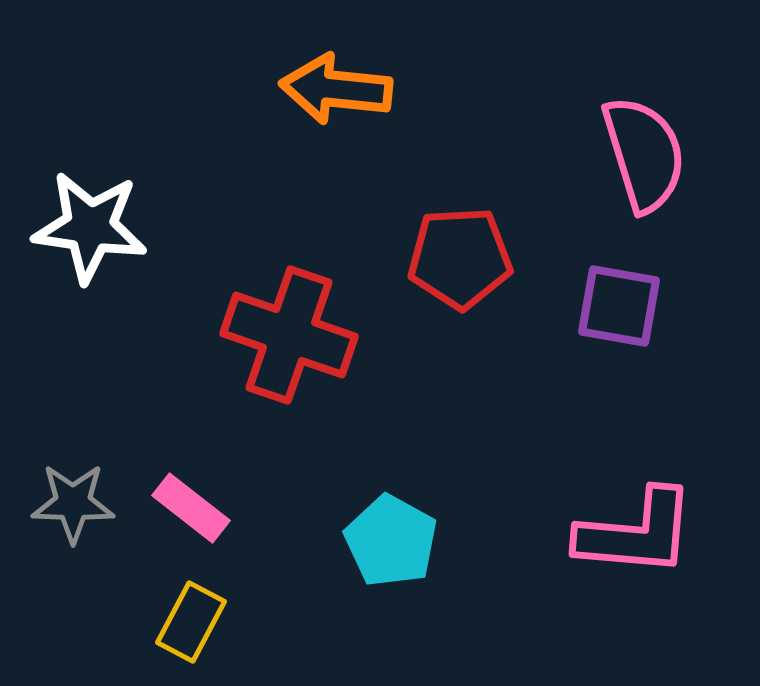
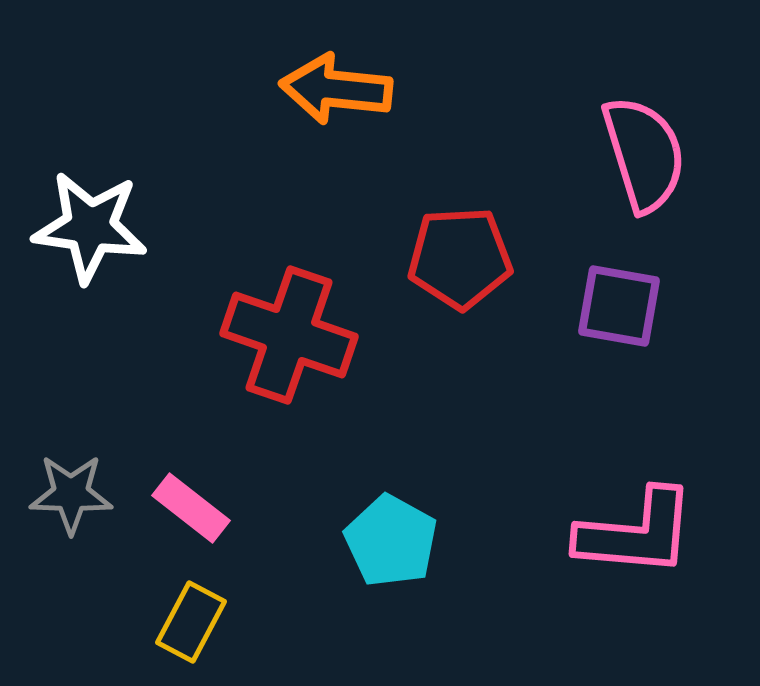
gray star: moved 2 px left, 9 px up
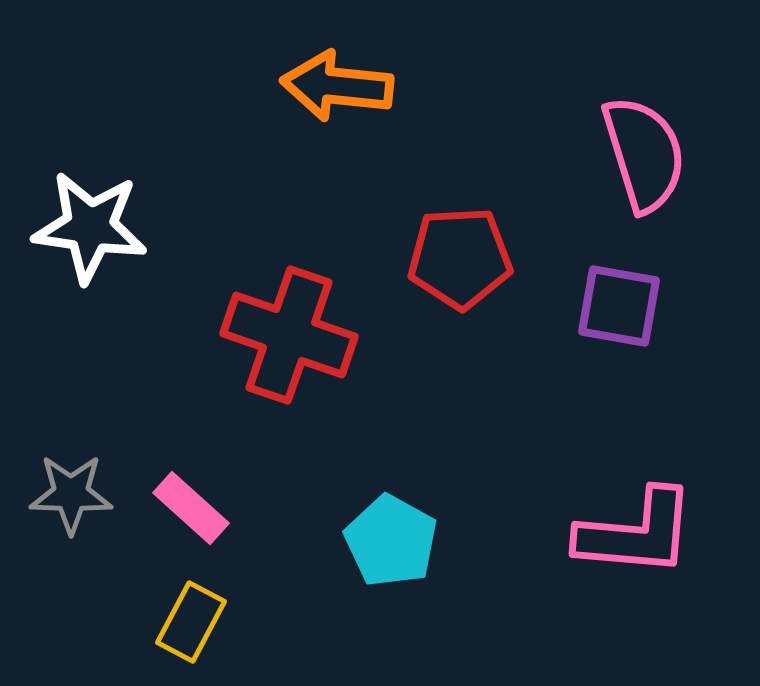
orange arrow: moved 1 px right, 3 px up
pink rectangle: rotated 4 degrees clockwise
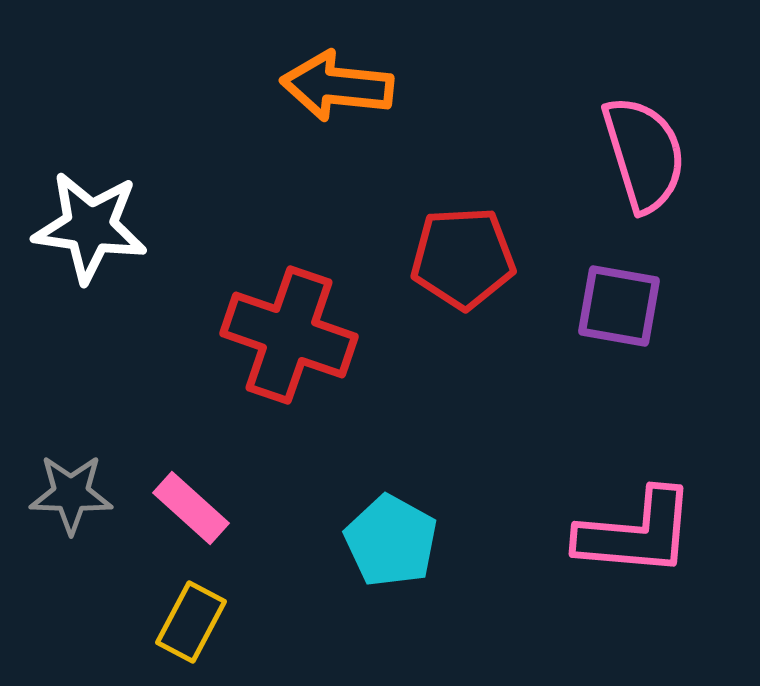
red pentagon: moved 3 px right
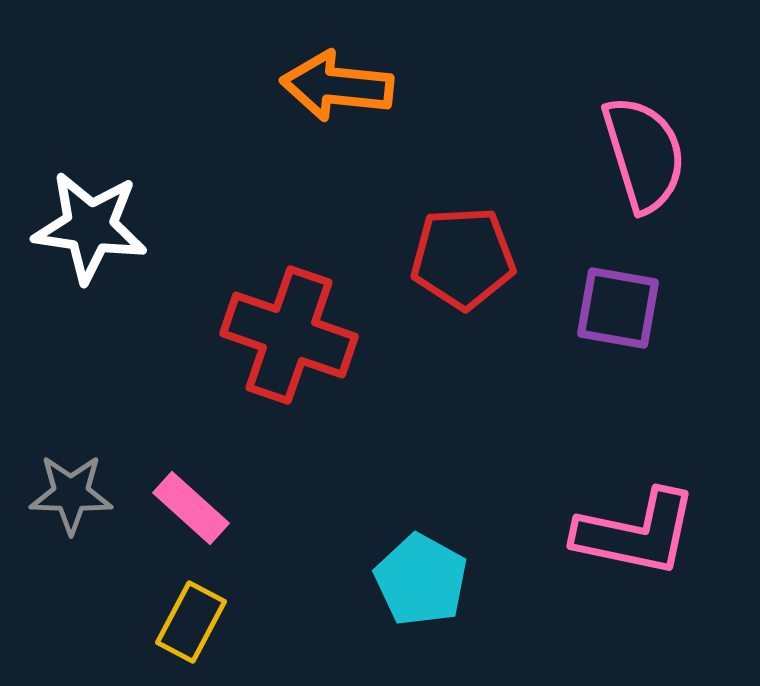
purple square: moved 1 px left, 2 px down
pink L-shape: rotated 7 degrees clockwise
cyan pentagon: moved 30 px right, 39 px down
